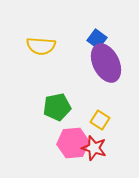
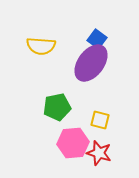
purple ellipse: moved 15 px left; rotated 63 degrees clockwise
yellow square: rotated 18 degrees counterclockwise
red star: moved 5 px right, 5 px down
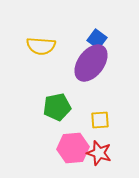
yellow square: rotated 18 degrees counterclockwise
pink hexagon: moved 5 px down
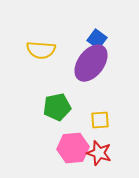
yellow semicircle: moved 4 px down
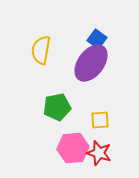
yellow semicircle: rotated 96 degrees clockwise
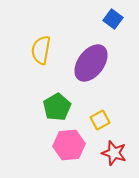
blue square: moved 16 px right, 20 px up
green pentagon: rotated 20 degrees counterclockwise
yellow square: rotated 24 degrees counterclockwise
pink hexagon: moved 4 px left, 3 px up
red star: moved 15 px right
